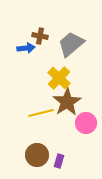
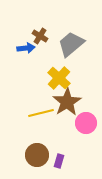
brown cross: rotated 21 degrees clockwise
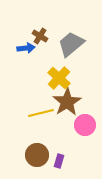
pink circle: moved 1 px left, 2 px down
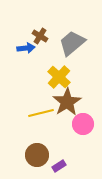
gray trapezoid: moved 1 px right, 1 px up
yellow cross: moved 1 px up
pink circle: moved 2 px left, 1 px up
purple rectangle: moved 5 px down; rotated 40 degrees clockwise
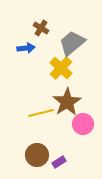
brown cross: moved 1 px right, 8 px up
yellow cross: moved 2 px right, 9 px up
purple rectangle: moved 4 px up
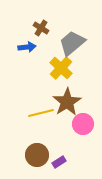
blue arrow: moved 1 px right, 1 px up
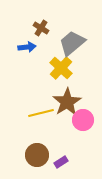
pink circle: moved 4 px up
purple rectangle: moved 2 px right
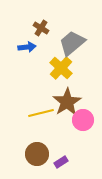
brown circle: moved 1 px up
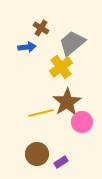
yellow cross: moved 1 px up; rotated 10 degrees clockwise
pink circle: moved 1 px left, 2 px down
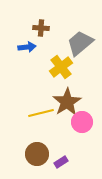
brown cross: rotated 28 degrees counterclockwise
gray trapezoid: moved 8 px right
